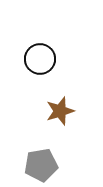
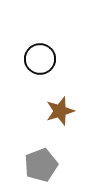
gray pentagon: rotated 12 degrees counterclockwise
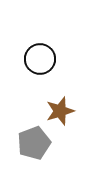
gray pentagon: moved 7 px left, 22 px up
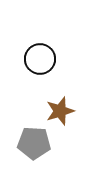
gray pentagon: rotated 24 degrees clockwise
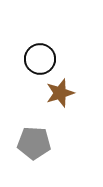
brown star: moved 18 px up
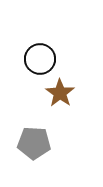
brown star: rotated 20 degrees counterclockwise
